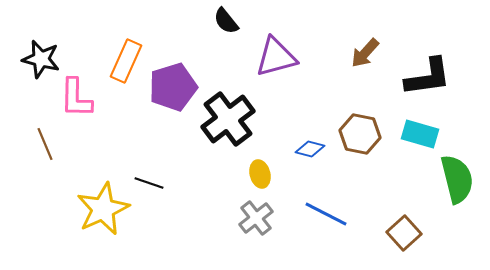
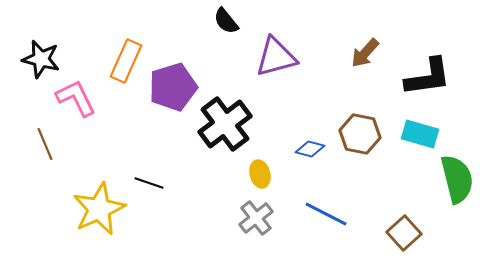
pink L-shape: rotated 153 degrees clockwise
black cross: moved 3 px left, 5 px down
yellow star: moved 4 px left
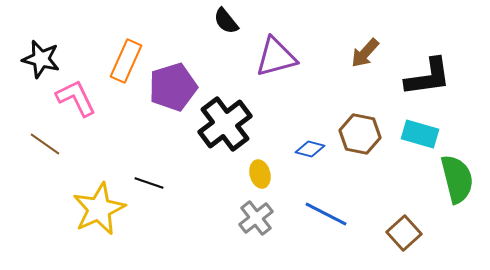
brown line: rotated 32 degrees counterclockwise
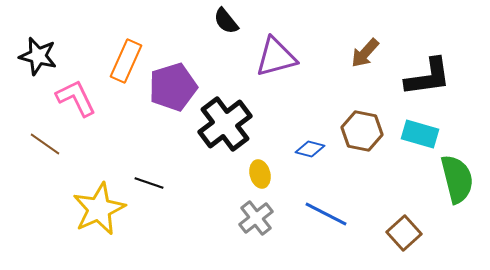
black star: moved 3 px left, 3 px up
brown hexagon: moved 2 px right, 3 px up
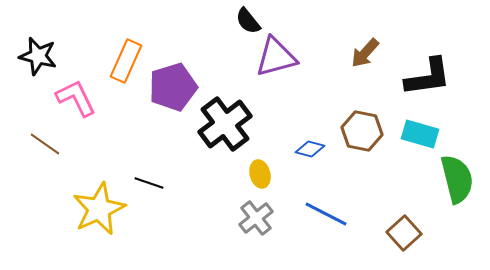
black semicircle: moved 22 px right
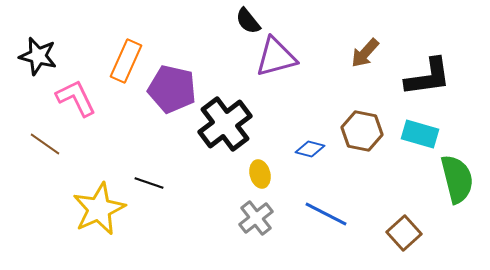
purple pentagon: moved 1 px left, 2 px down; rotated 30 degrees clockwise
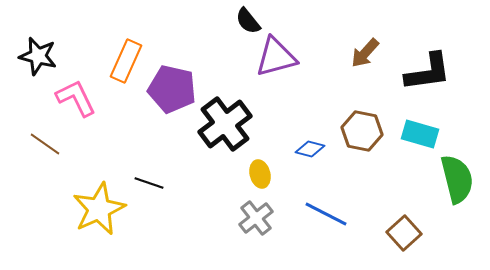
black L-shape: moved 5 px up
